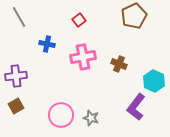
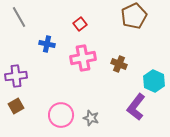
red square: moved 1 px right, 4 px down
pink cross: moved 1 px down
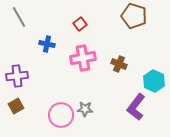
brown pentagon: rotated 30 degrees counterclockwise
purple cross: moved 1 px right
gray star: moved 6 px left, 9 px up; rotated 14 degrees counterclockwise
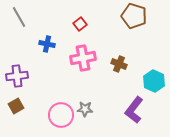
purple L-shape: moved 2 px left, 3 px down
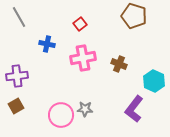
purple L-shape: moved 1 px up
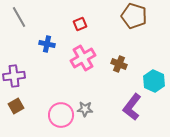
red square: rotated 16 degrees clockwise
pink cross: rotated 20 degrees counterclockwise
purple cross: moved 3 px left
purple L-shape: moved 2 px left, 2 px up
